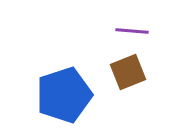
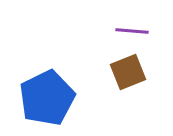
blue pentagon: moved 17 px left, 3 px down; rotated 8 degrees counterclockwise
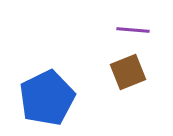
purple line: moved 1 px right, 1 px up
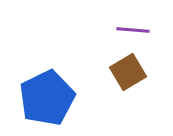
brown square: rotated 9 degrees counterclockwise
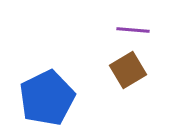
brown square: moved 2 px up
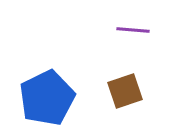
brown square: moved 3 px left, 21 px down; rotated 12 degrees clockwise
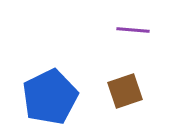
blue pentagon: moved 3 px right, 1 px up
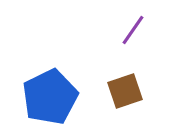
purple line: rotated 60 degrees counterclockwise
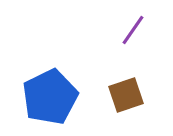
brown square: moved 1 px right, 4 px down
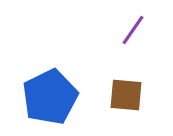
brown square: rotated 24 degrees clockwise
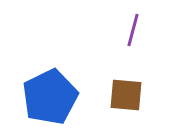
purple line: rotated 20 degrees counterclockwise
